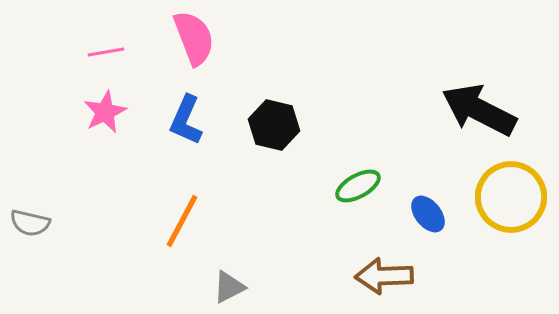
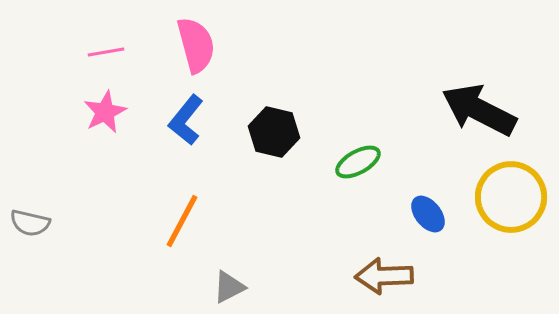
pink semicircle: moved 2 px right, 7 px down; rotated 6 degrees clockwise
blue L-shape: rotated 15 degrees clockwise
black hexagon: moved 7 px down
green ellipse: moved 24 px up
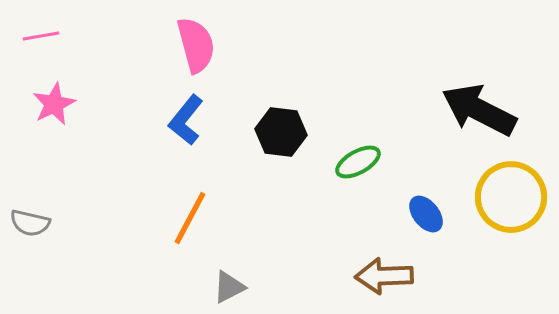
pink line: moved 65 px left, 16 px up
pink star: moved 51 px left, 8 px up
black hexagon: moved 7 px right; rotated 6 degrees counterclockwise
blue ellipse: moved 2 px left
orange line: moved 8 px right, 3 px up
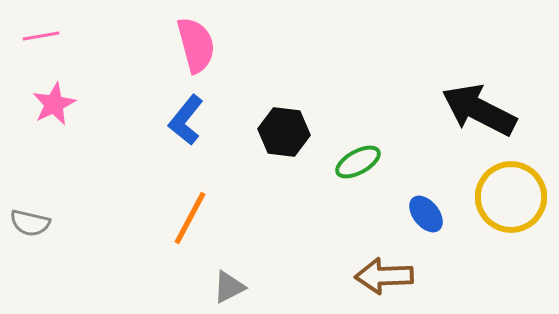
black hexagon: moved 3 px right
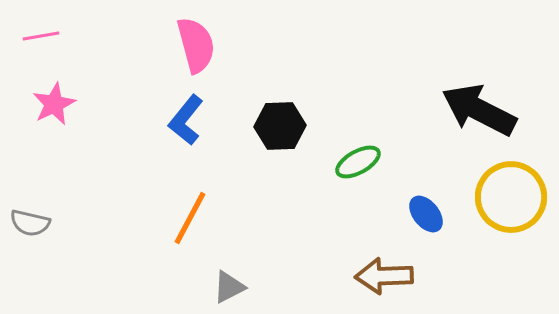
black hexagon: moved 4 px left, 6 px up; rotated 9 degrees counterclockwise
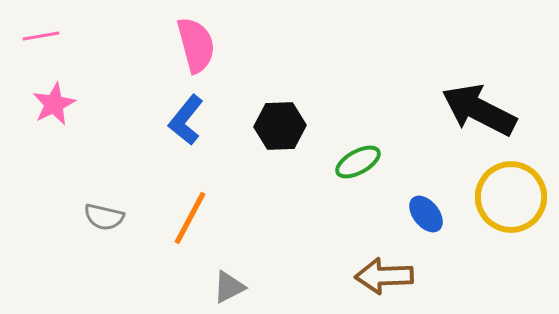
gray semicircle: moved 74 px right, 6 px up
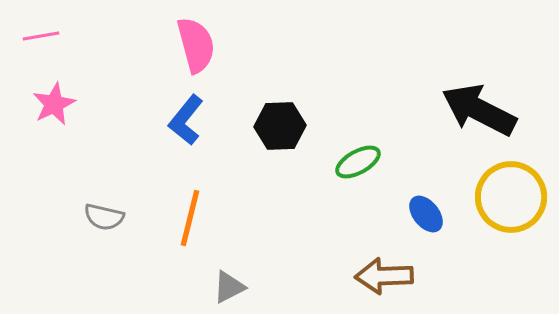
orange line: rotated 14 degrees counterclockwise
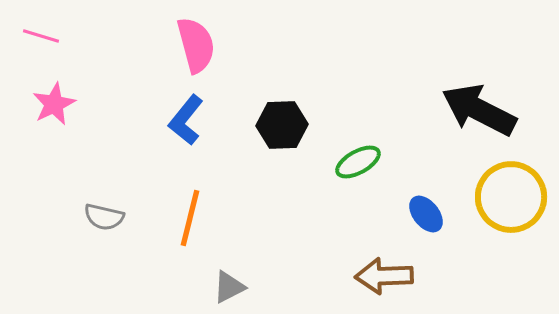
pink line: rotated 27 degrees clockwise
black hexagon: moved 2 px right, 1 px up
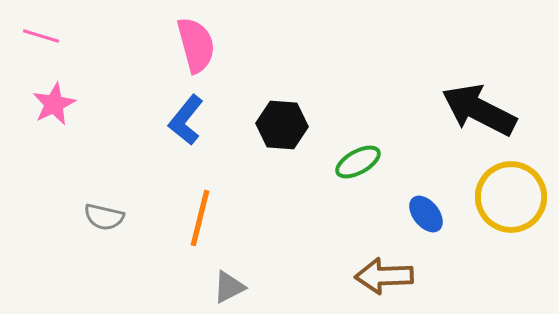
black hexagon: rotated 6 degrees clockwise
orange line: moved 10 px right
